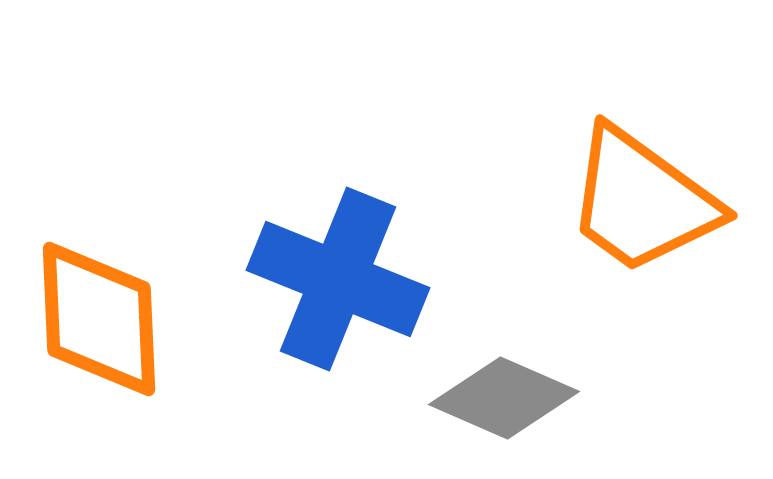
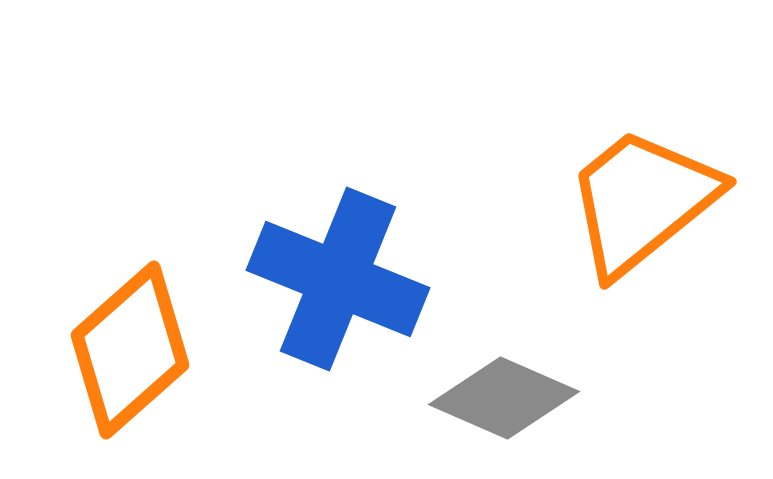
orange trapezoid: rotated 105 degrees clockwise
orange diamond: moved 31 px right, 31 px down; rotated 51 degrees clockwise
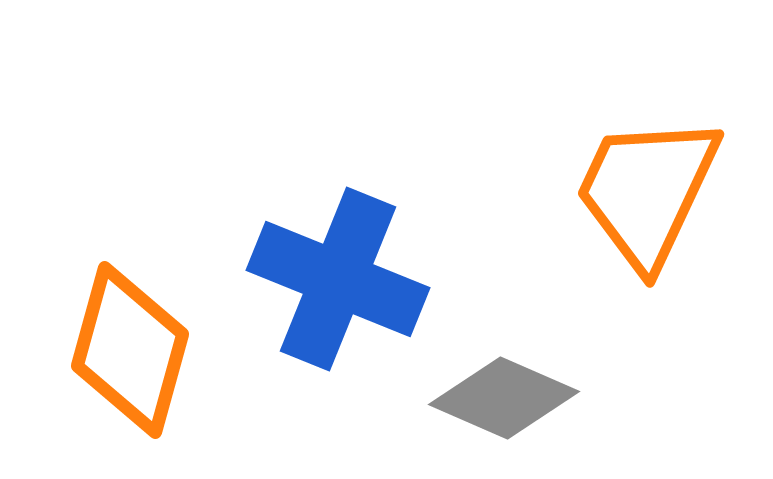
orange trapezoid: moved 5 px right, 10 px up; rotated 26 degrees counterclockwise
orange diamond: rotated 33 degrees counterclockwise
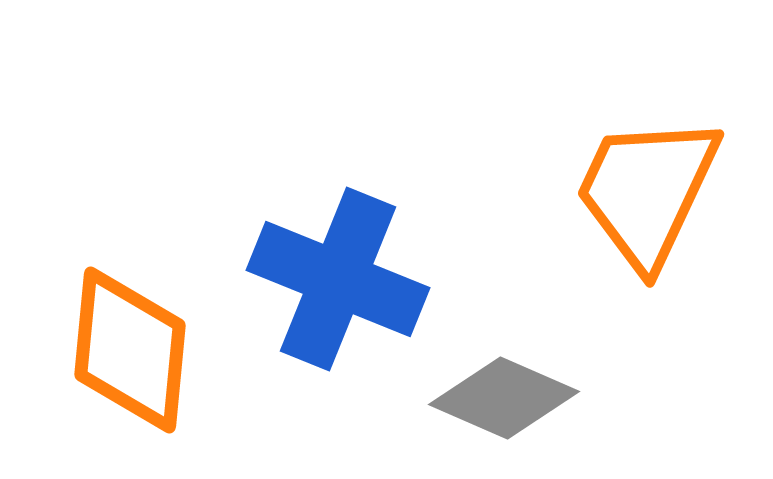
orange diamond: rotated 10 degrees counterclockwise
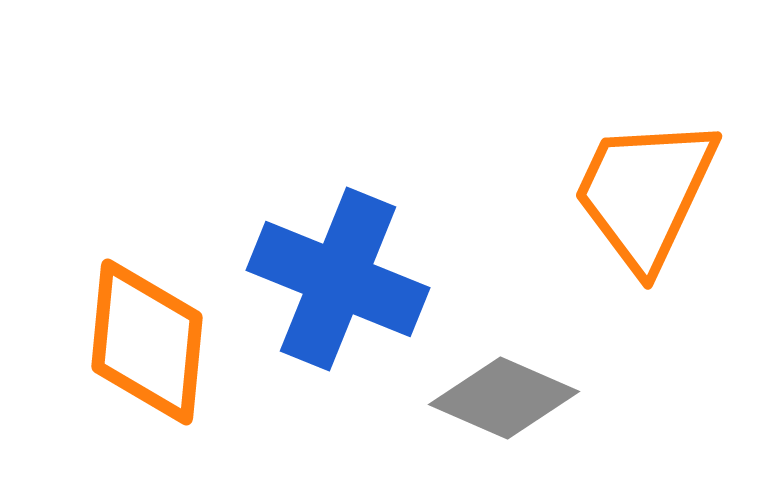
orange trapezoid: moved 2 px left, 2 px down
orange diamond: moved 17 px right, 8 px up
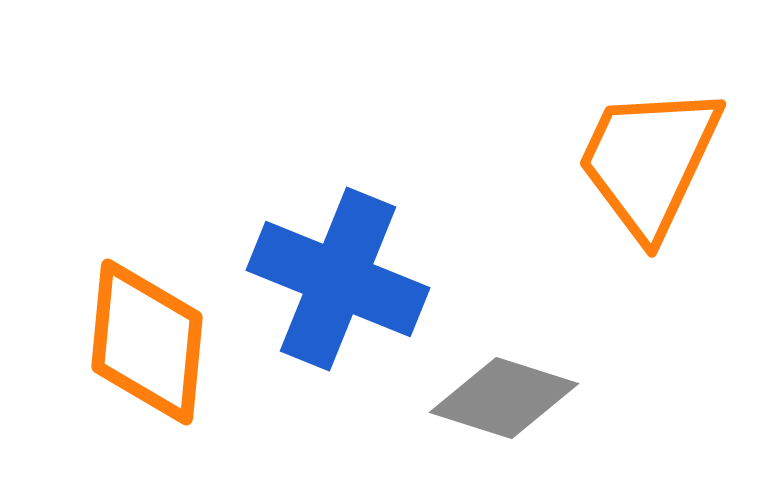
orange trapezoid: moved 4 px right, 32 px up
gray diamond: rotated 6 degrees counterclockwise
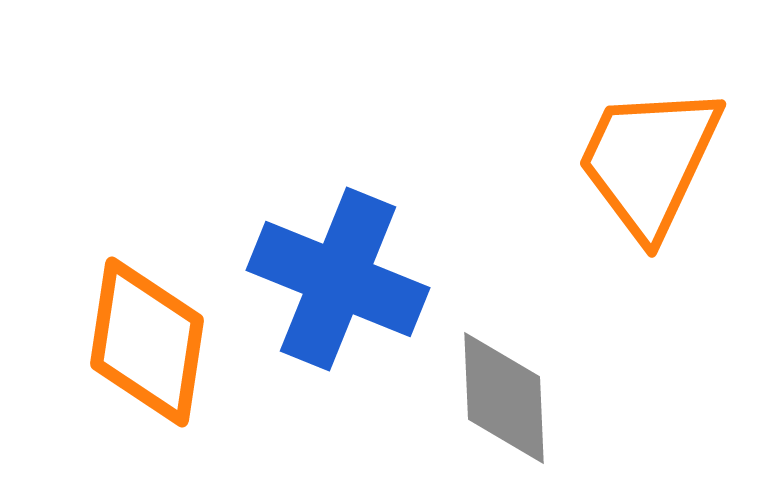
orange diamond: rotated 3 degrees clockwise
gray diamond: rotated 70 degrees clockwise
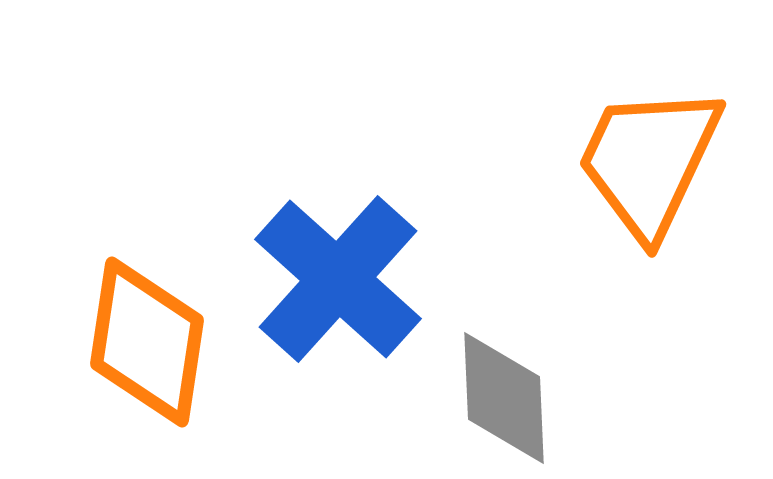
blue cross: rotated 20 degrees clockwise
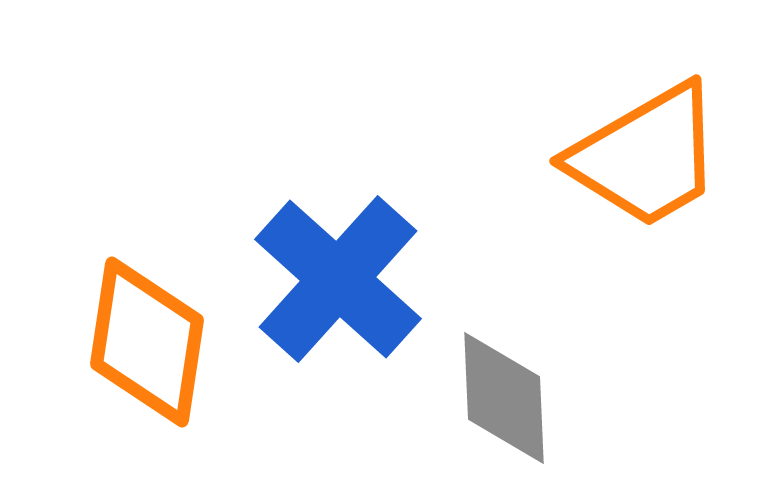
orange trapezoid: moved 3 px left, 5 px up; rotated 145 degrees counterclockwise
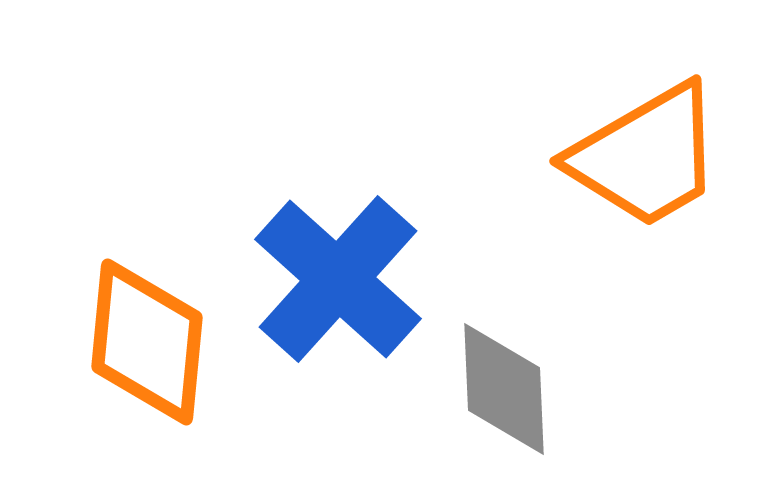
orange diamond: rotated 3 degrees counterclockwise
gray diamond: moved 9 px up
